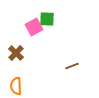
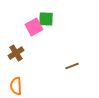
green square: moved 1 px left
brown cross: rotated 14 degrees clockwise
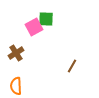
brown line: rotated 40 degrees counterclockwise
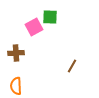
green square: moved 4 px right, 2 px up
brown cross: rotated 28 degrees clockwise
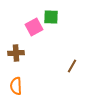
green square: moved 1 px right
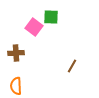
pink square: rotated 24 degrees counterclockwise
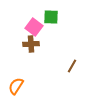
brown cross: moved 15 px right, 9 px up
orange semicircle: rotated 36 degrees clockwise
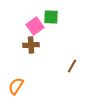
pink square: moved 1 px right, 1 px up; rotated 18 degrees clockwise
brown cross: moved 1 px down
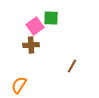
green square: moved 1 px down
orange semicircle: moved 3 px right, 1 px up
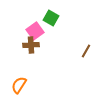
green square: rotated 28 degrees clockwise
pink square: moved 5 px down
brown line: moved 14 px right, 15 px up
